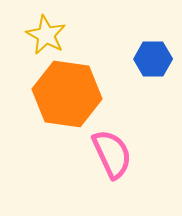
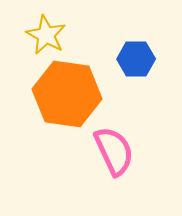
blue hexagon: moved 17 px left
pink semicircle: moved 2 px right, 3 px up
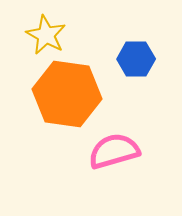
pink semicircle: rotated 81 degrees counterclockwise
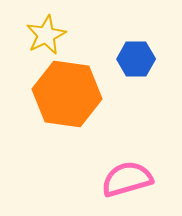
yellow star: rotated 18 degrees clockwise
pink semicircle: moved 13 px right, 28 px down
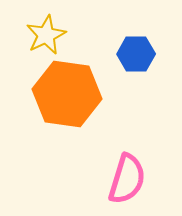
blue hexagon: moved 5 px up
pink semicircle: rotated 123 degrees clockwise
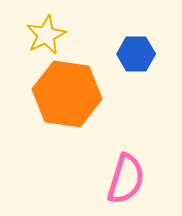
pink semicircle: moved 1 px left
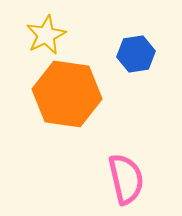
blue hexagon: rotated 9 degrees counterclockwise
pink semicircle: rotated 30 degrees counterclockwise
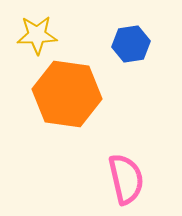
yellow star: moved 9 px left; rotated 24 degrees clockwise
blue hexagon: moved 5 px left, 10 px up
